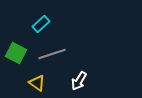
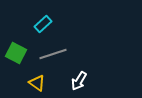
cyan rectangle: moved 2 px right
gray line: moved 1 px right
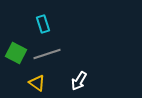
cyan rectangle: rotated 66 degrees counterclockwise
gray line: moved 6 px left
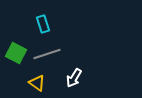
white arrow: moved 5 px left, 3 px up
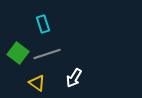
green square: moved 2 px right; rotated 10 degrees clockwise
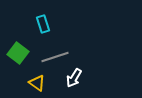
gray line: moved 8 px right, 3 px down
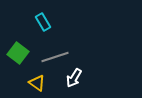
cyan rectangle: moved 2 px up; rotated 12 degrees counterclockwise
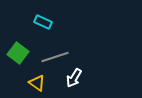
cyan rectangle: rotated 36 degrees counterclockwise
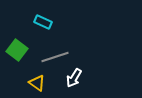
green square: moved 1 px left, 3 px up
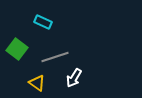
green square: moved 1 px up
